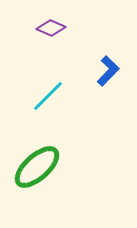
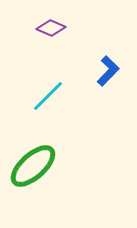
green ellipse: moved 4 px left, 1 px up
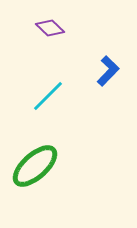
purple diamond: moved 1 px left; rotated 20 degrees clockwise
green ellipse: moved 2 px right
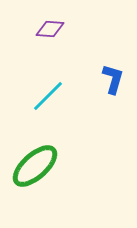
purple diamond: moved 1 px down; rotated 40 degrees counterclockwise
blue L-shape: moved 5 px right, 8 px down; rotated 28 degrees counterclockwise
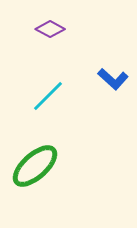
purple diamond: rotated 24 degrees clockwise
blue L-shape: rotated 116 degrees clockwise
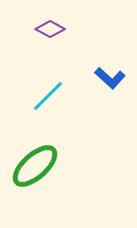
blue L-shape: moved 3 px left, 1 px up
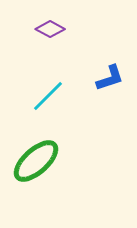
blue L-shape: rotated 60 degrees counterclockwise
green ellipse: moved 1 px right, 5 px up
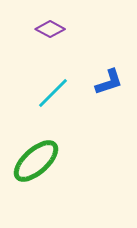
blue L-shape: moved 1 px left, 4 px down
cyan line: moved 5 px right, 3 px up
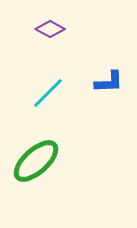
blue L-shape: rotated 16 degrees clockwise
cyan line: moved 5 px left
